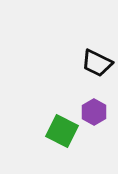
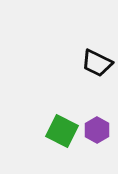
purple hexagon: moved 3 px right, 18 px down
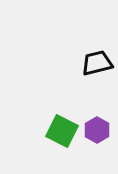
black trapezoid: rotated 140 degrees clockwise
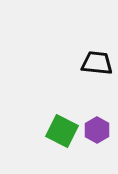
black trapezoid: rotated 20 degrees clockwise
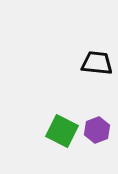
purple hexagon: rotated 10 degrees clockwise
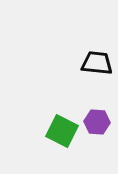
purple hexagon: moved 8 px up; rotated 25 degrees clockwise
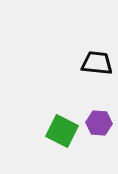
purple hexagon: moved 2 px right, 1 px down
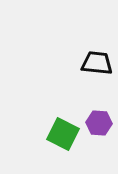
green square: moved 1 px right, 3 px down
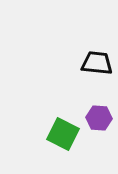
purple hexagon: moved 5 px up
